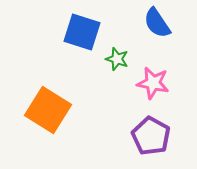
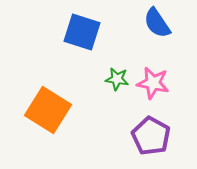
green star: moved 20 px down; rotated 10 degrees counterclockwise
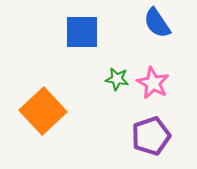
blue square: rotated 18 degrees counterclockwise
pink star: rotated 16 degrees clockwise
orange square: moved 5 px left, 1 px down; rotated 15 degrees clockwise
purple pentagon: rotated 24 degrees clockwise
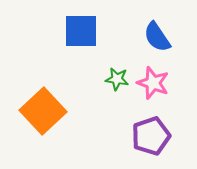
blue semicircle: moved 14 px down
blue square: moved 1 px left, 1 px up
pink star: rotated 8 degrees counterclockwise
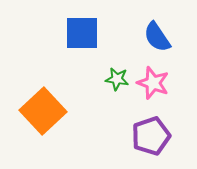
blue square: moved 1 px right, 2 px down
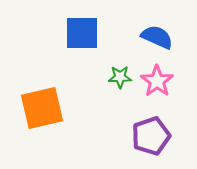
blue semicircle: rotated 148 degrees clockwise
green star: moved 3 px right, 2 px up; rotated 10 degrees counterclockwise
pink star: moved 4 px right, 2 px up; rotated 16 degrees clockwise
orange square: moved 1 px left, 3 px up; rotated 30 degrees clockwise
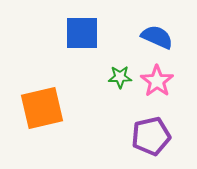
purple pentagon: rotated 6 degrees clockwise
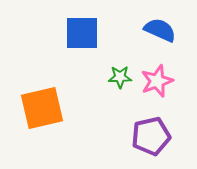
blue semicircle: moved 3 px right, 7 px up
pink star: rotated 16 degrees clockwise
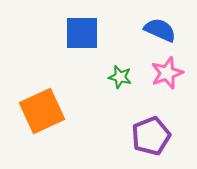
green star: rotated 15 degrees clockwise
pink star: moved 10 px right, 8 px up
orange square: moved 3 px down; rotated 12 degrees counterclockwise
purple pentagon: rotated 9 degrees counterclockwise
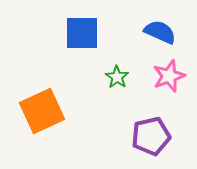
blue semicircle: moved 2 px down
pink star: moved 2 px right, 3 px down
green star: moved 3 px left; rotated 20 degrees clockwise
purple pentagon: rotated 9 degrees clockwise
